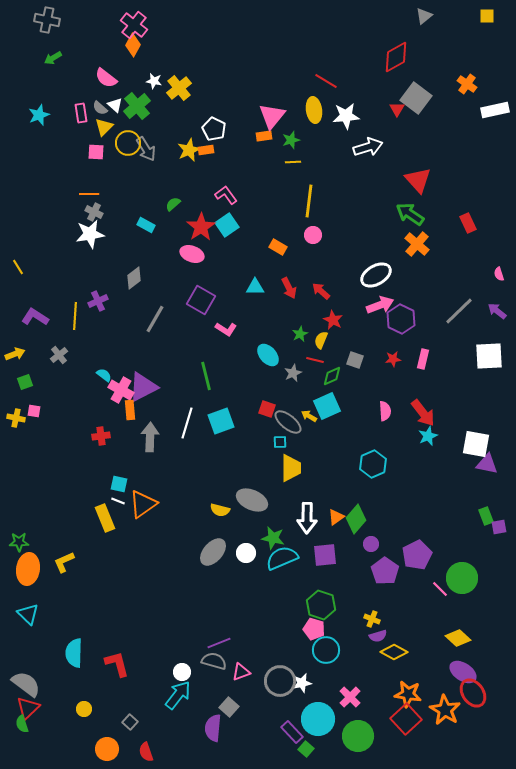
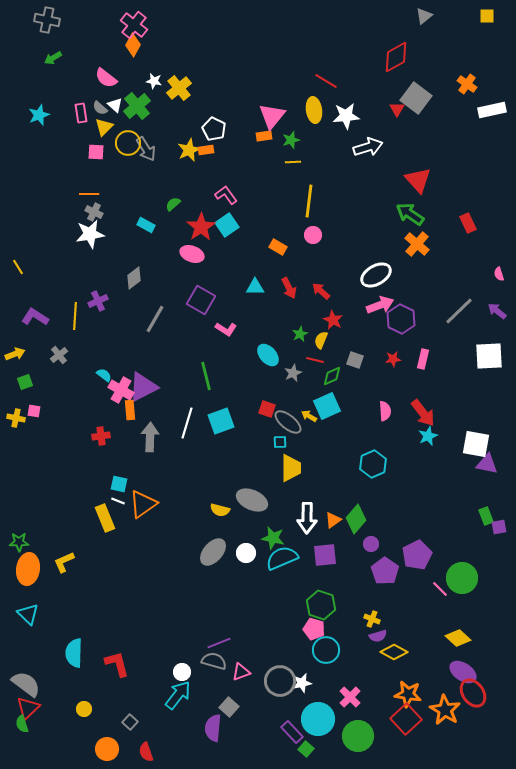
white rectangle at (495, 110): moved 3 px left
orange triangle at (336, 517): moved 3 px left, 3 px down
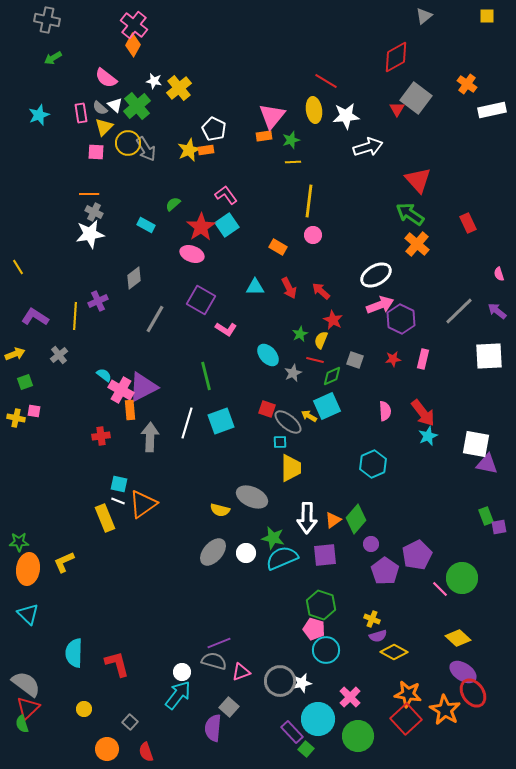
gray ellipse at (252, 500): moved 3 px up
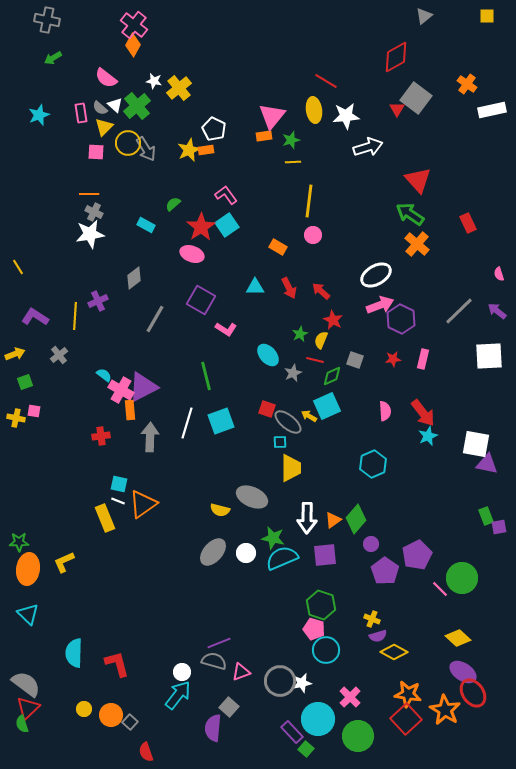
orange circle at (107, 749): moved 4 px right, 34 px up
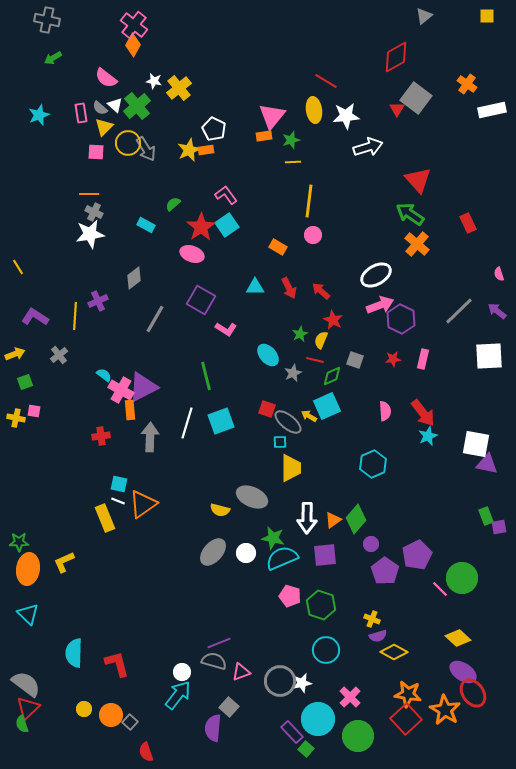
pink pentagon at (314, 629): moved 24 px left, 33 px up
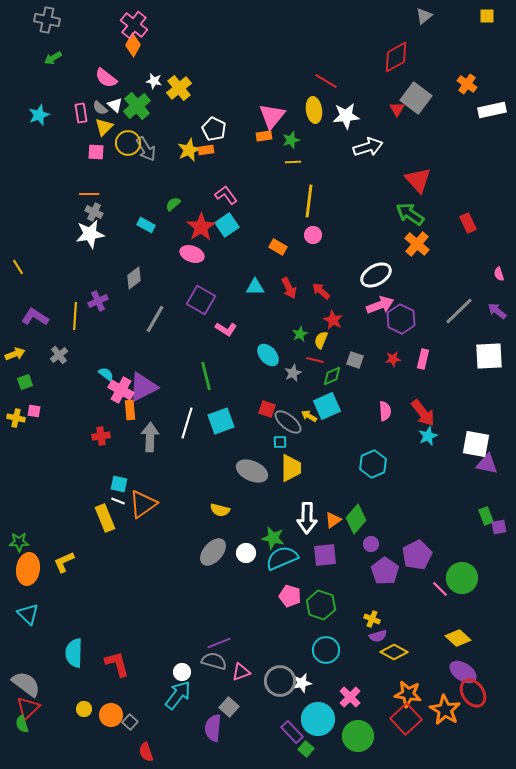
cyan semicircle at (104, 375): moved 2 px right, 1 px up
gray ellipse at (252, 497): moved 26 px up
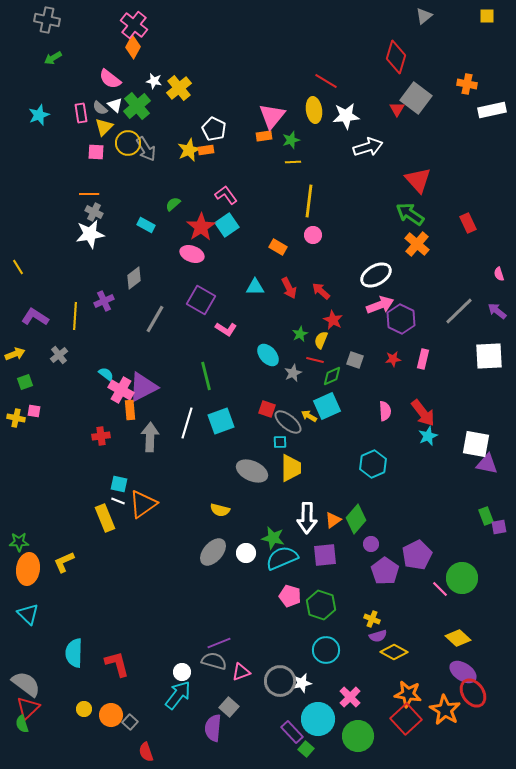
orange diamond at (133, 45): moved 2 px down
red diamond at (396, 57): rotated 44 degrees counterclockwise
pink semicircle at (106, 78): moved 4 px right, 1 px down
orange cross at (467, 84): rotated 24 degrees counterclockwise
purple cross at (98, 301): moved 6 px right
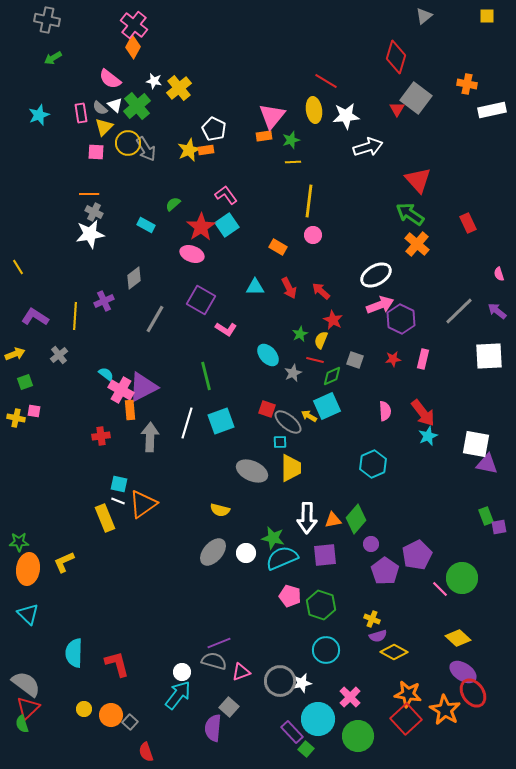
orange triangle at (333, 520): rotated 24 degrees clockwise
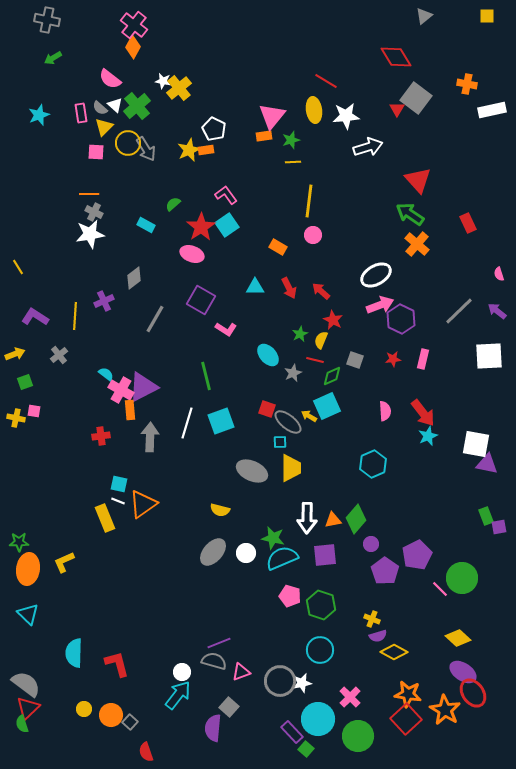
red diamond at (396, 57): rotated 48 degrees counterclockwise
white star at (154, 81): moved 9 px right
cyan circle at (326, 650): moved 6 px left
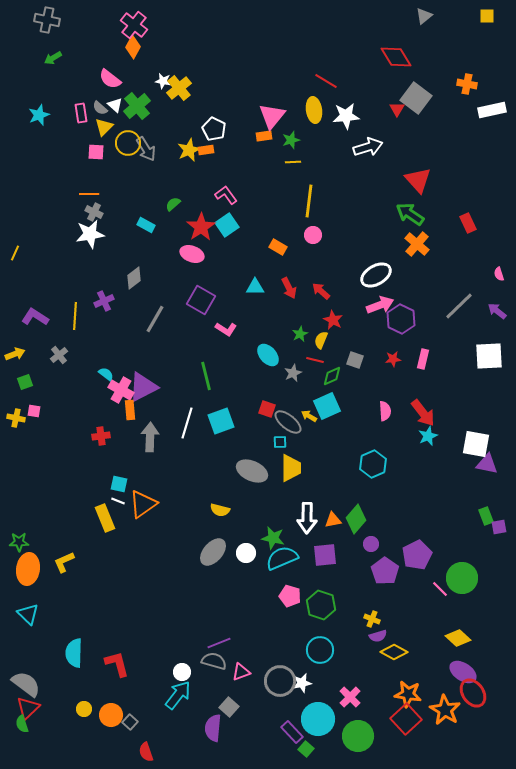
yellow line at (18, 267): moved 3 px left, 14 px up; rotated 56 degrees clockwise
gray line at (459, 311): moved 5 px up
